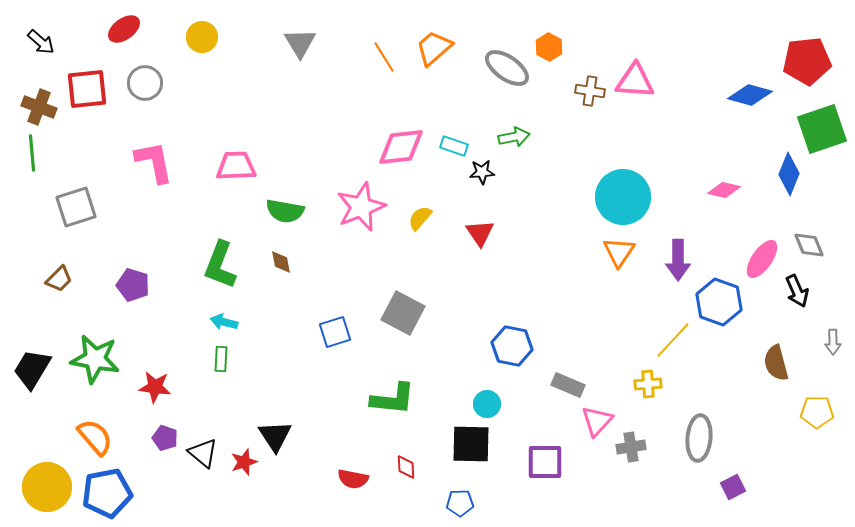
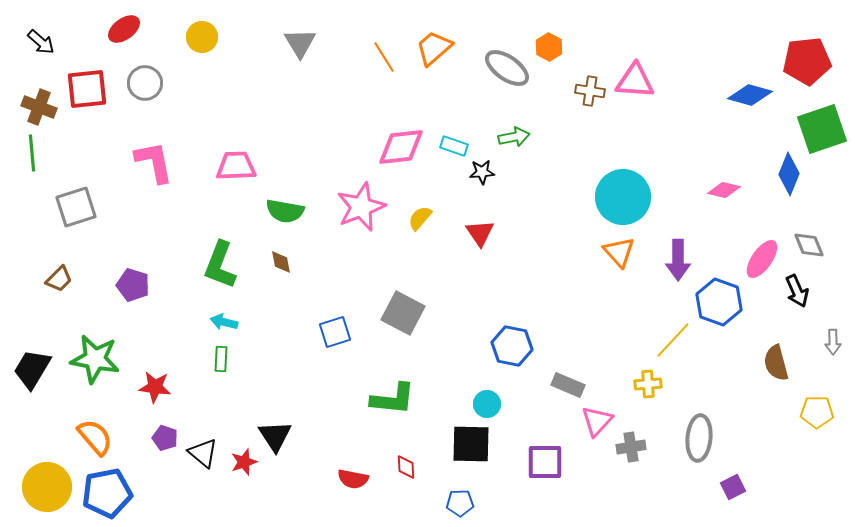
orange triangle at (619, 252): rotated 16 degrees counterclockwise
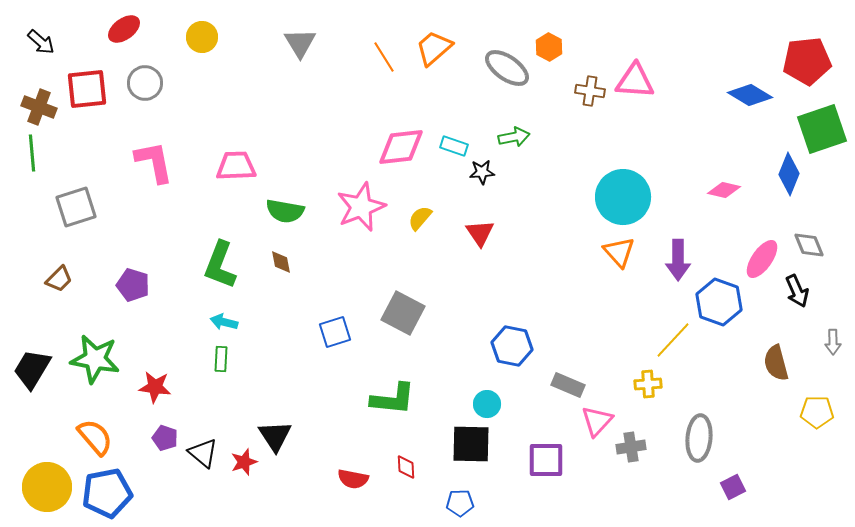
blue diamond at (750, 95): rotated 15 degrees clockwise
purple square at (545, 462): moved 1 px right, 2 px up
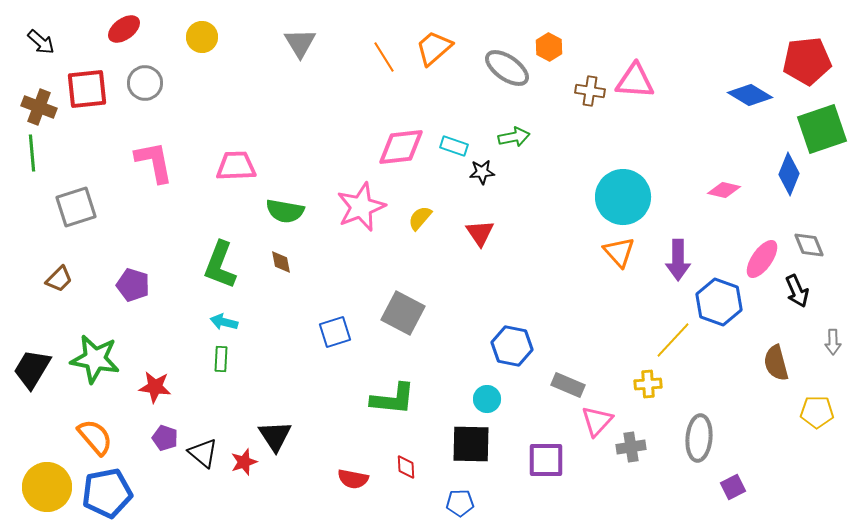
cyan circle at (487, 404): moved 5 px up
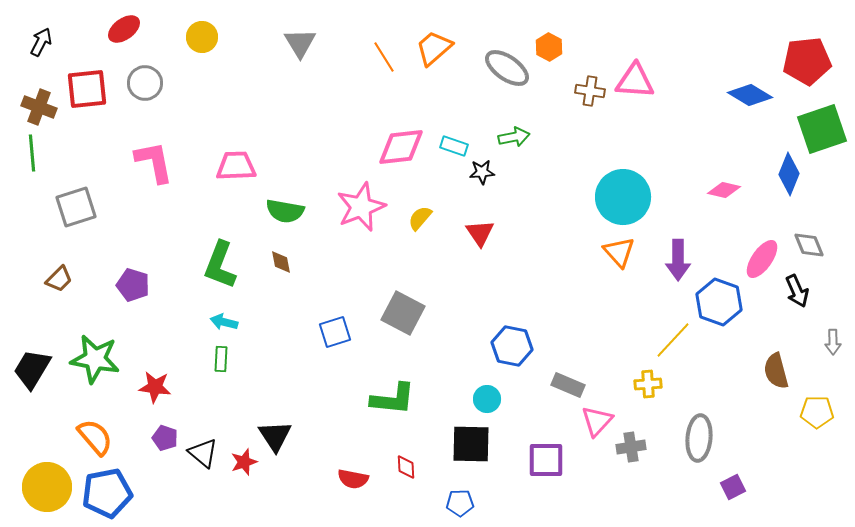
black arrow at (41, 42): rotated 104 degrees counterclockwise
brown semicircle at (776, 363): moved 8 px down
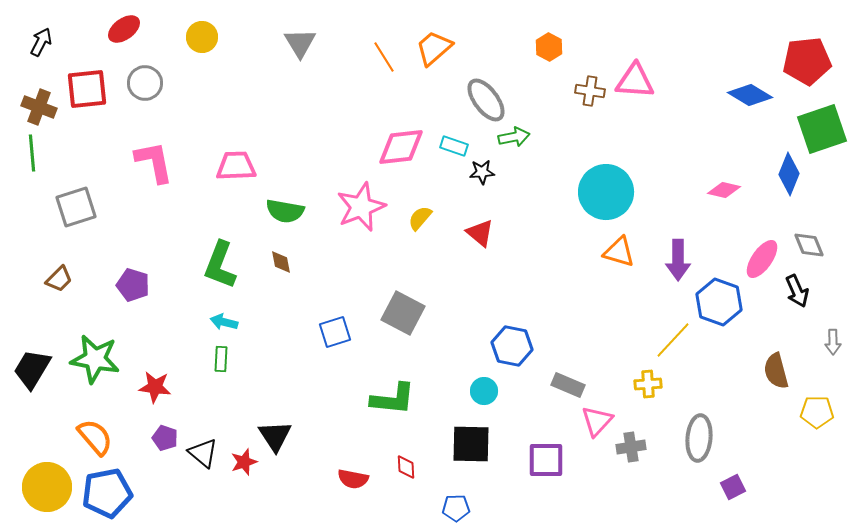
gray ellipse at (507, 68): moved 21 px left, 32 px down; rotated 18 degrees clockwise
cyan circle at (623, 197): moved 17 px left, 5 px up
red triangle at (480, 233): rotated 16 degrees counterclockwise
orange triangle at (619, 252): rotated 32 degrees counterclockwise
cyan circle at (487, 399): moved 3 px left, 8 px up
blue pentagon at (460, 503): moved 4 px left, 5 px down
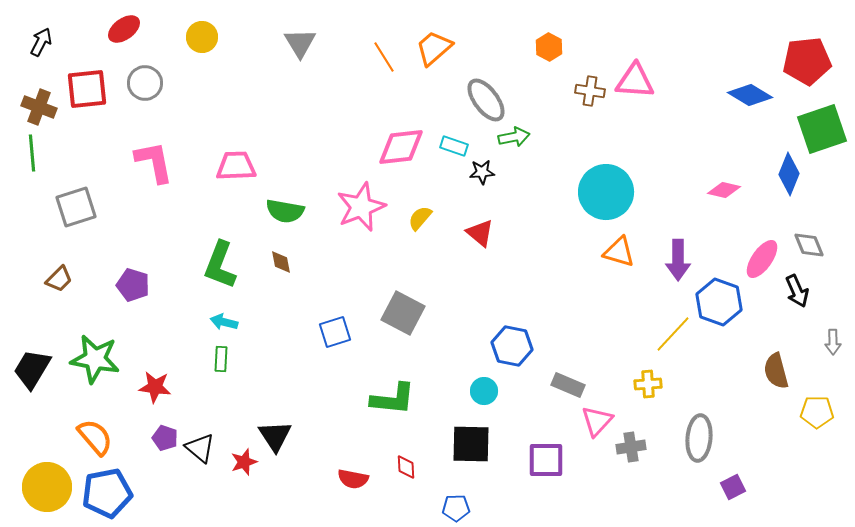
yellow line at (673, 340): moved 6 px up
black triangle at (203, 453): moved 3 px left, 5 px up
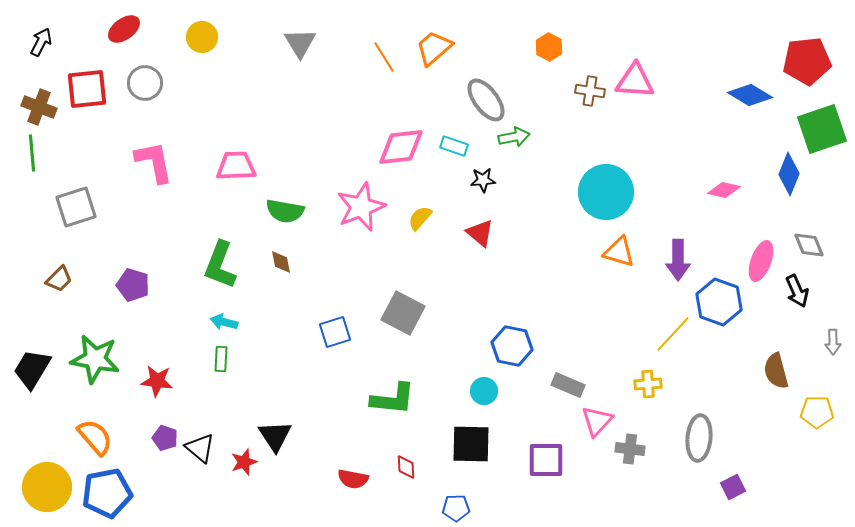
black star at (482, 172): moved 1 px right, 8 px down
pink ellipse at (762, 259): moved 1 px left, 2 px down; rotated 15 degrees counterclockwise
red star at (155, 387): moved 2 px right, 6 px up
gray cross at (631, 447): moved 1 px left, 2 px down; rotated 16 degrees clockwise
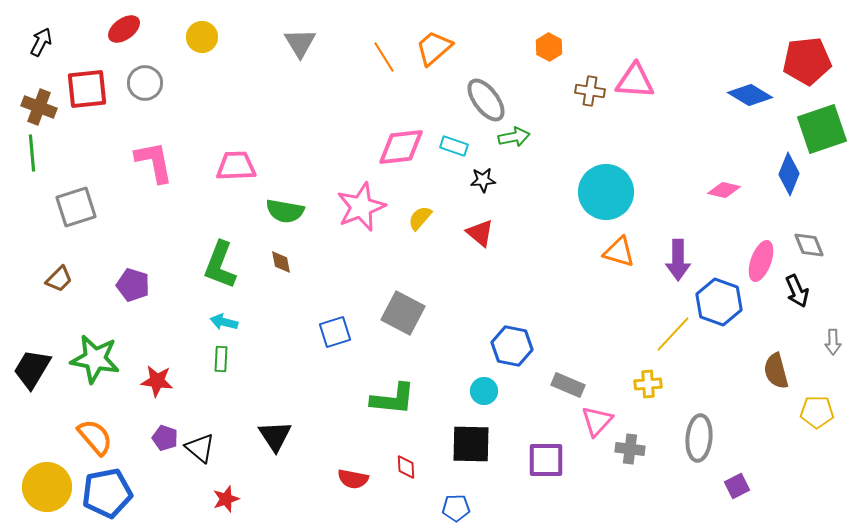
red star at (244, 462): moved 18 px left, 37 px down
purple square at (733, 487): moved 4 px right, 1 px up
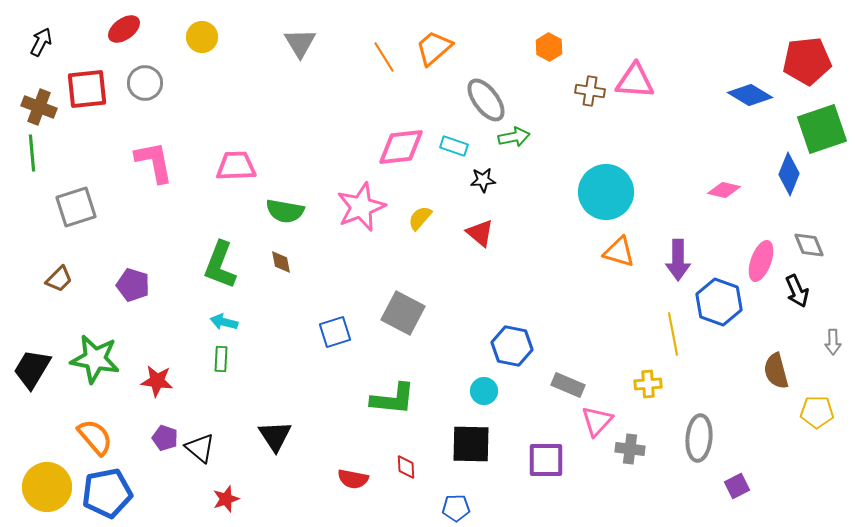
yellow line at (673, 334): rotated 54 degrees counterclockwise
